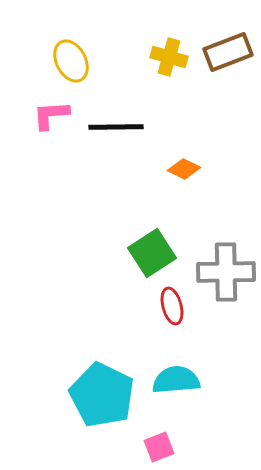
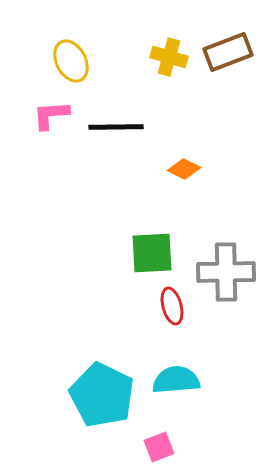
green square: rotated 30 degrees clockwise
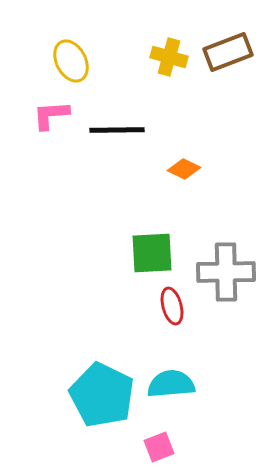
black line: moved 1 px right, 3 px down
cyan semicircle: moved 5 px left, 4 px down
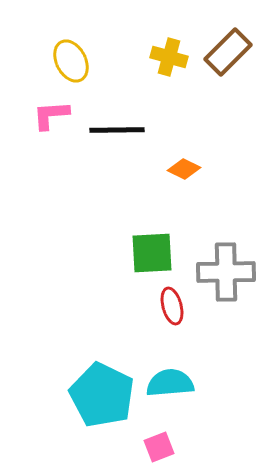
brown rectangle: rotated 24 degrees counterclockwise
cyan semicircle: moved 1 px left, 1 px up
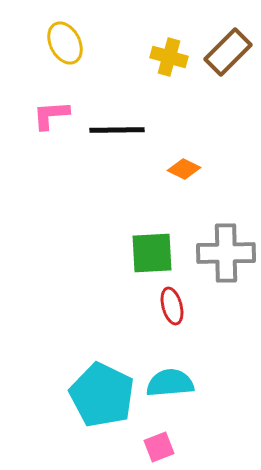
yellow ellipse: moved 6 px left, 18 px up
gray cross: moved 19 px up
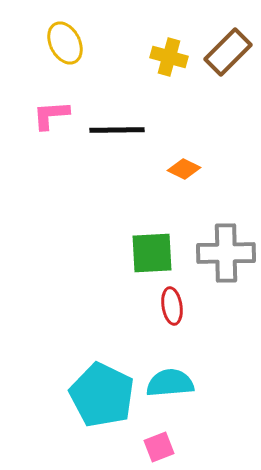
red ellipse: rotated 6 degrees clockwise
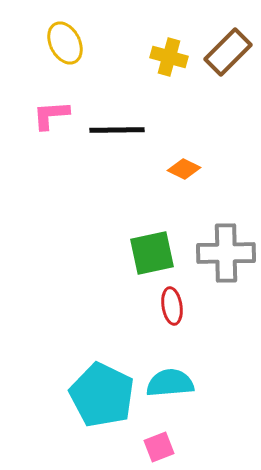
green square: rotated 9 degrees counterclockwise
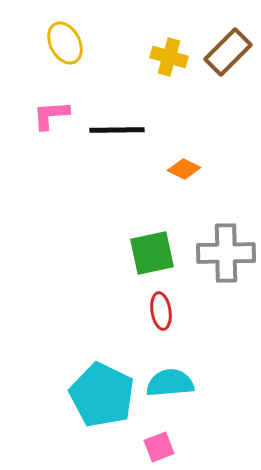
red ellipse: moved 11 px left, 5 px down
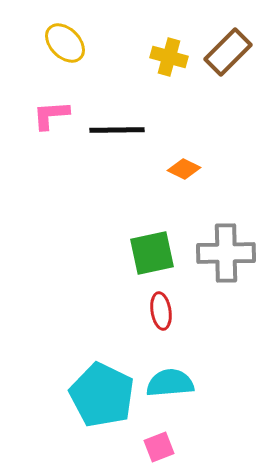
yellow ellipse: rotated 18 degrees counterclockwise
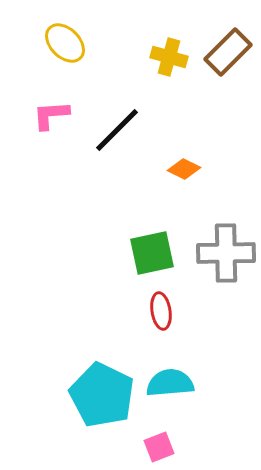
black line: rotated 44 degrees counterclockwise
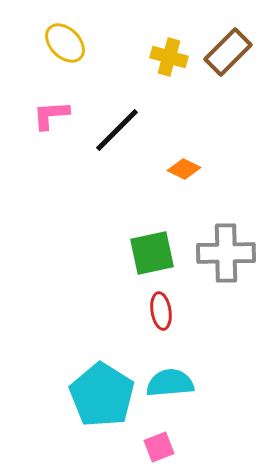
cyan pentagon: rotated 6 degrees clockwise
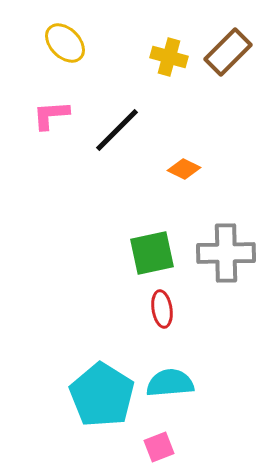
red ellipse: moved 1 px right, 2 px up
